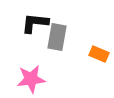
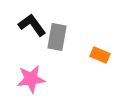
black L-shape: moved 3 px left, 2 px down; rotated 48 degrees clockwise
orange rectangle: moved 1 px right, 1 px down
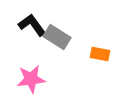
gray rectangle: rotated 68 degrees counterclockwise
orange rectangle: moved 1 px up; rotated 12 degrees counterclockwise
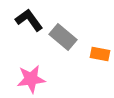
black L-shape: moved 3 px left, 5 px up
gray rectangle: moved 6 px right; rotated 8 degrees clockwise
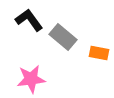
orange rectangle: moved 1 px left, 1 px up
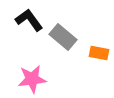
pink star: moved 1 px right
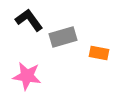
gray rectangle: rotated 56 degrees counterclockwise
pink star: moved 5 px left, 3 px up; rotated 16 degrees clockwise
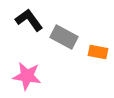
gray rectangle: moved 1 px right; rotated 44 degrees clockwise
orange rectangle: moved 1 px left, 1 px up
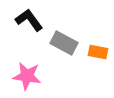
gray rectangle: moved 6 px down
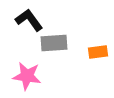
gray rectangle: moved 10 px left; rotated 32 degrees counterclockwise
orange rectangle: rotated 18 degrees counterclockwise
